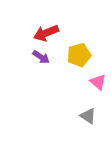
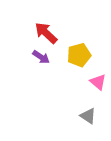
red arrow: rotated 65 degrees clockwise
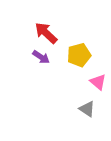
gray triangle: moved 1 px left, 7 px up
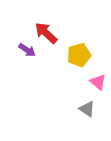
purple arrow: moved 14 px left, 7 px up
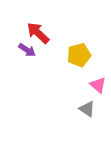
red arrow: moved 8 px left
pink triangle: moved 3 px down
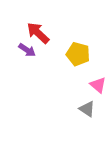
yellow pentagon: moved 1 px left, 1 px up; rotated 30 degrees clockwise
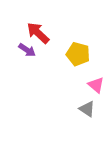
pink triangle: moved 2 px left
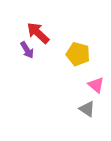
purple arrow: rotated 24 degrees clockwise
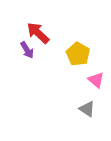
yellow pentagon: rotated 15 degrees clockwise
pink triangle: moved 5 px up
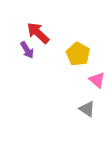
pink triangle: moved 1 px right
